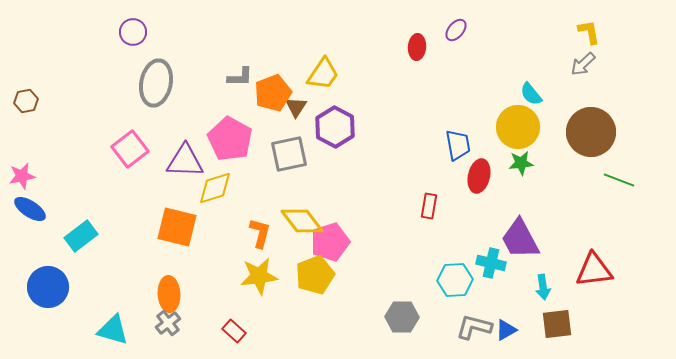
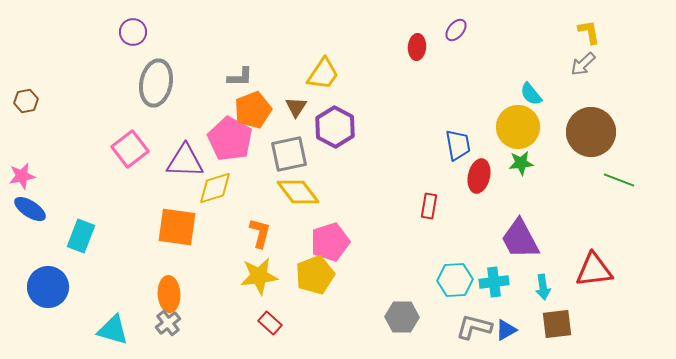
orange pentagon at (273, 93): moved 20 px left, 17 px down
yellow diamond at (302, 221): moved 4 px left, 29 px up
orange square at (177, 227): rotated 6 degrees counterclockwise
cyan rectangle at (81, 236): rotated 32 degrees counterclockwise
cyan cross at (491, 263): moved 3 px right, 19 px down; rotated 20 degrees counterclockwise
red rectangle at (234, 331): moved 36 px right, 8 px up
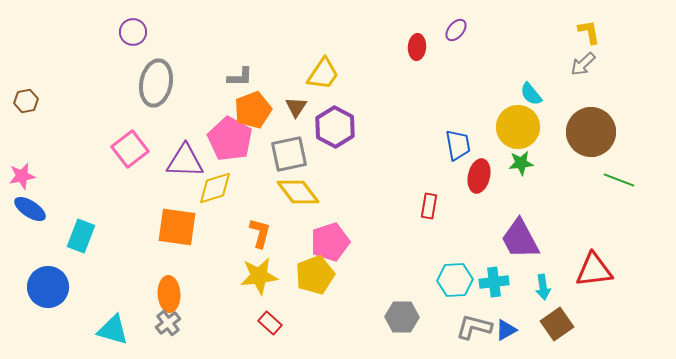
brown square at (557, 324): rotated 28 degrees counterclockwise
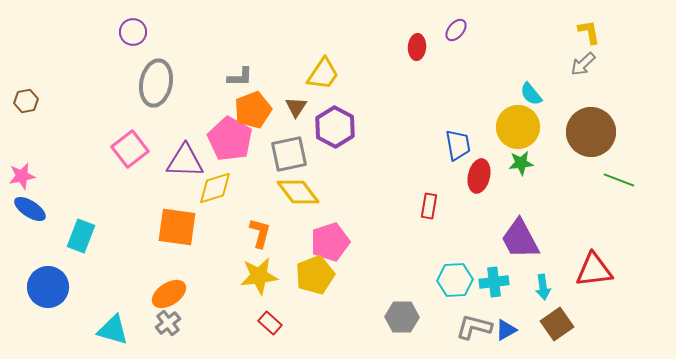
orange ellipse at (169, 294): rotated 60 degrees clockwise
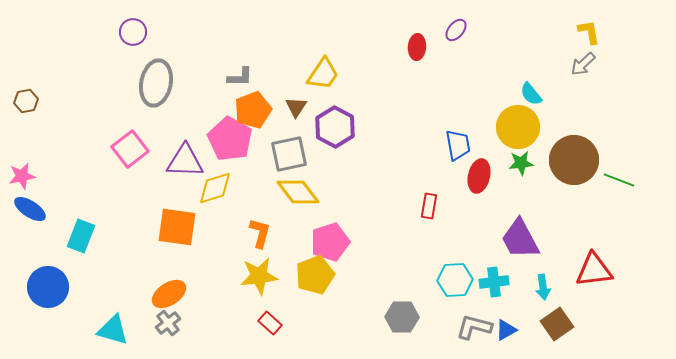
brown circle at (591, 132): moved 17 px left, 28 px down
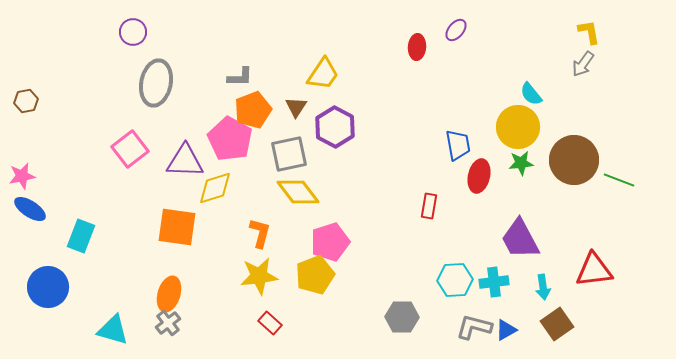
gray arrow at (583, 64): rotated 12 degrees counterclockwise
orange ellipse at (169, 294): rotated 40 degrees counterclockwise
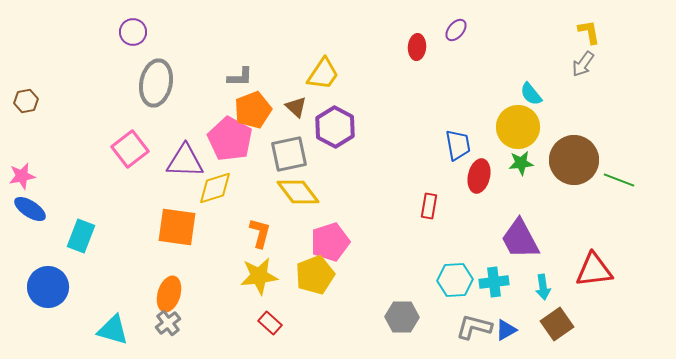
brown triangle at (296, 107): rotated 20 degrees counterclockwise
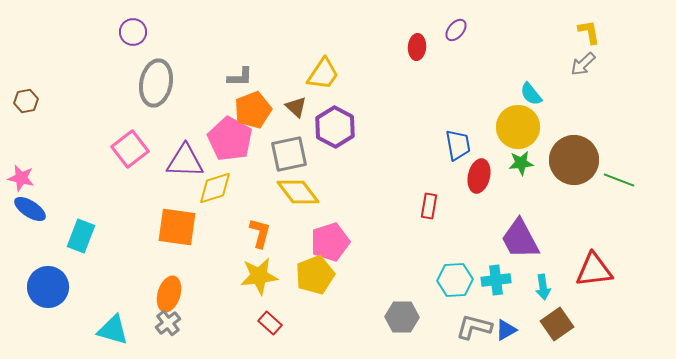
gray arrow at (583, 64): rotated 12 degrees clockwise
pink star at (22, 176): moved 1 px left, 2 px down; rotated 24 degrees clockwise
cyan cross at (494, 282): moved 2 px right, 2 px up
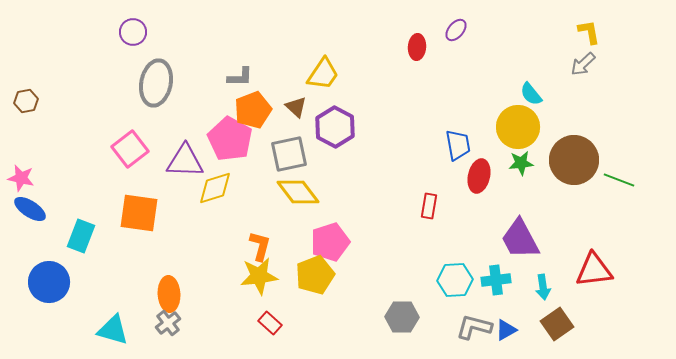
orange square at (177, 227): moved 38 px left, 14 px up
orange L-shape at (260, 233): moved 13 px down
blue circle at (48, 287): moved 1 px right, 5 px up
orange ellipse at (169, 294): rotated 20 degrees counterclockwise
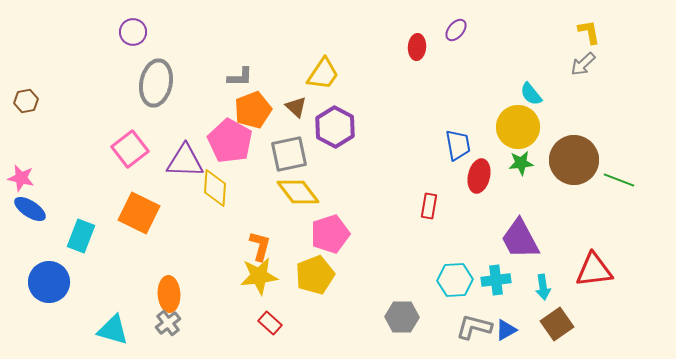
pink pentagon at (230, 139): moved 2 px down
yellow diamond at (215, 188): rotated 69 degrees counterclockwise
orange square at (139, 213): rotated 18 degrees clockwise
pink pentagon at (330, 242): moved 8 px up
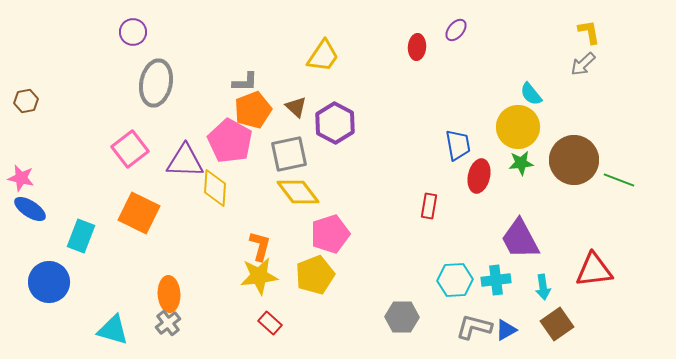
yellow trapezoid at (323, 74): moved 18 px up
gray L-shape at (240, 77): moved 5 px right, 5 px down
purple hexagon at (335, 127): moved 4 px up
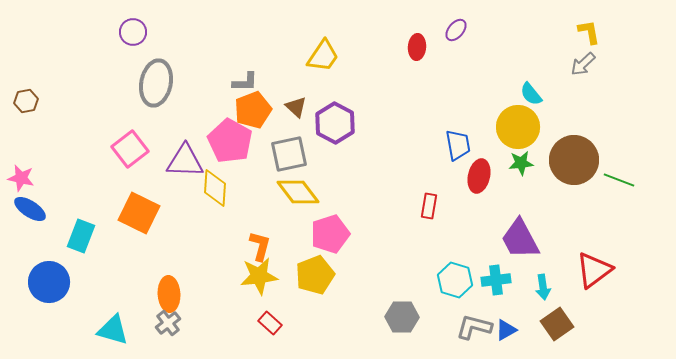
red triangle at (594, 270): rotated 30 degrees counterclockwise
cyan hexagon at (455, 280): rotated 20 degrees clockwise
